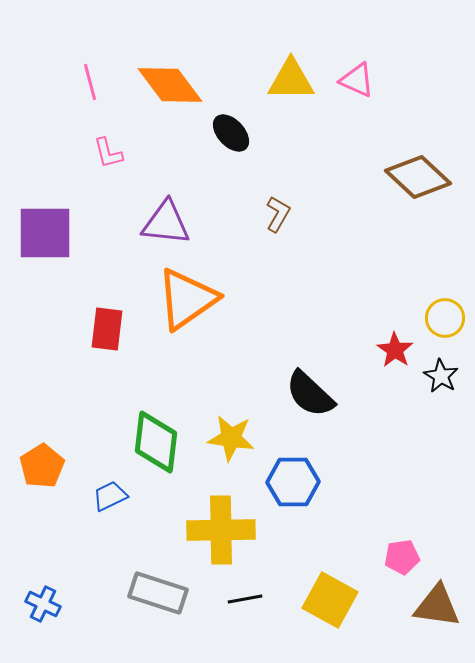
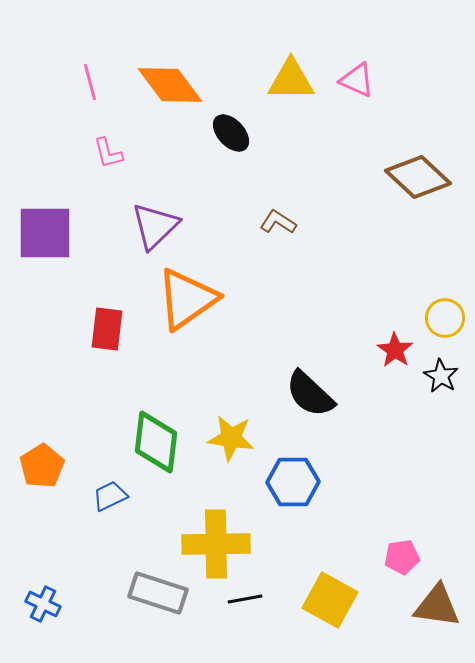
brown L-shape: moved 8 px down; rotated 87 degrees counterclockwise
purple triangle: moved 11 px left, 3 px down; rotated 50 degrees counterclockwise
yellow cross: moved 5 px left, 14 px down
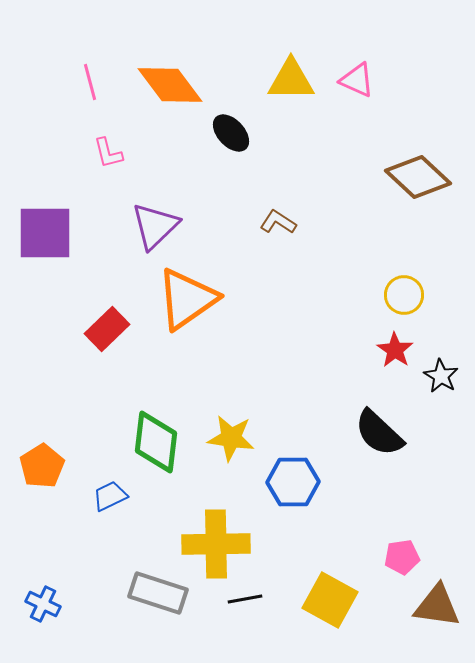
yellow circle: moved 41 px left, 23 px up
red rectangle: rotated 39 degrees clockwise
black semicircle: moved 69 px right, 39 px down
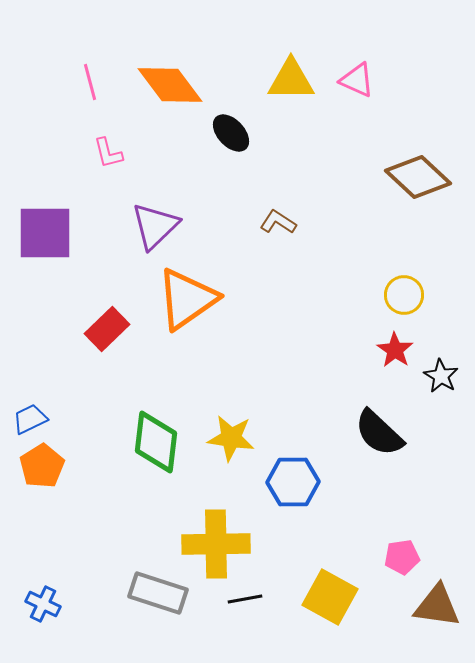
blue trapezoid: moved 80 px left, 77 px up
yellow square: moved 3 px up
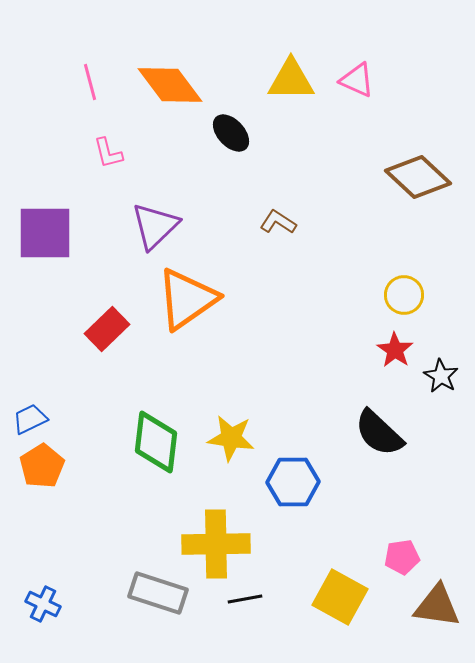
yellow square: moved 10 px right
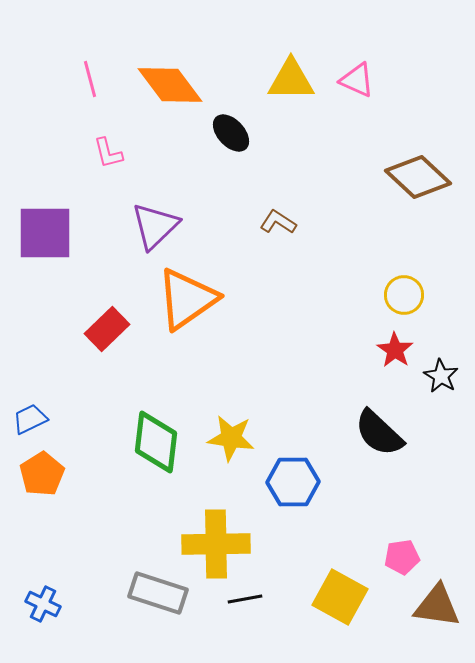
pink line: moved 3 px up
orange pentagon: moved 8 px down
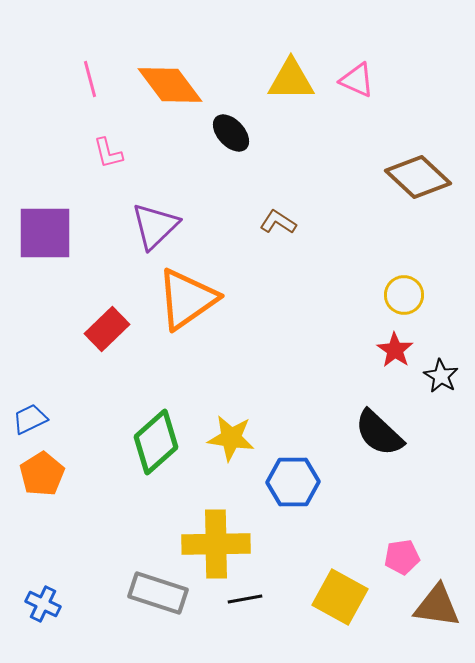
green diamond: rotated 42 degrees clockwise
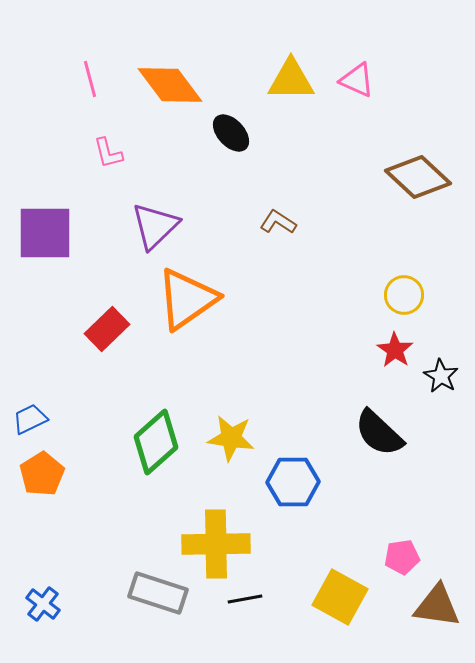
blue cross: rotated 12 degrees clockwise
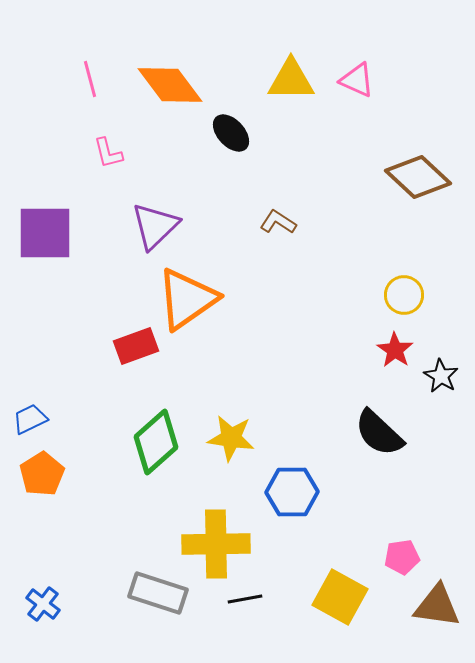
red rectangle: moved 29 px right, 17 px down; rotated 24 degrees clockwise
blue hexagon: moved 1 px left, 10 px down
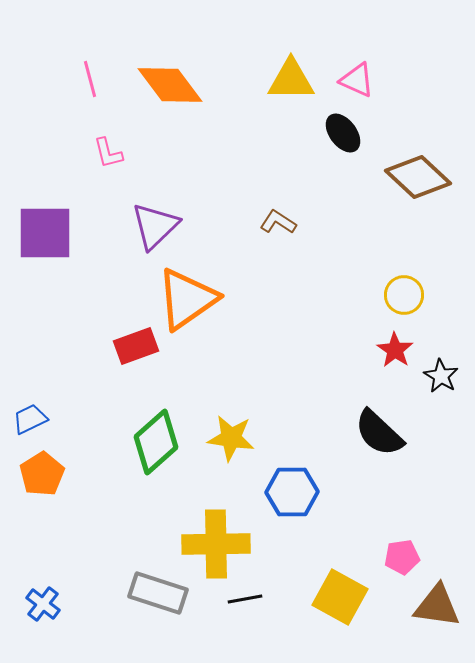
black ellipse: moved 112 px right; rotated 6 degrees clockwise
